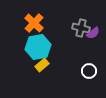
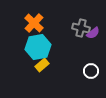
white circle: moved 2 px right
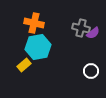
orange cross: rotated 30 degrees counterclockwise
yellow rectangle: moved 18 px left
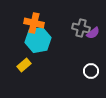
cyan hexagon: moved 7 px up
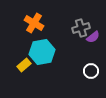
orange cross: rotated 18 degrees clockwise
gray cross: rotated 30 degrees counterclockwise
purple semicircle: moved 4 px down
cyan hexagon: moved 4 px right, 12 px down
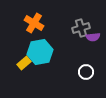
purple semicircle: rotated 32 degrees clockwise
cyan hexagon: moved 2 px left
yellow rectangle: moved 2 px up
white circle: moved 5 px left, 1 px down
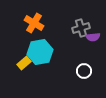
white circle: moved 2 px left, 1 px up
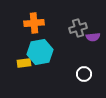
orange cross: rotated 36 degrees counterclockwise
gray cross: moved 3 px left
yellow rectangle: rotated 32 degrees clockwise
white circle: moved 3 px down
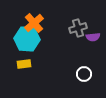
orange cross: rotated 36 degrees counterclockwise
cyan hexagon: moved 13 px left, 13 px up; rotated 15 degrees clockwise
yellow rectangle: moved 1 px down
